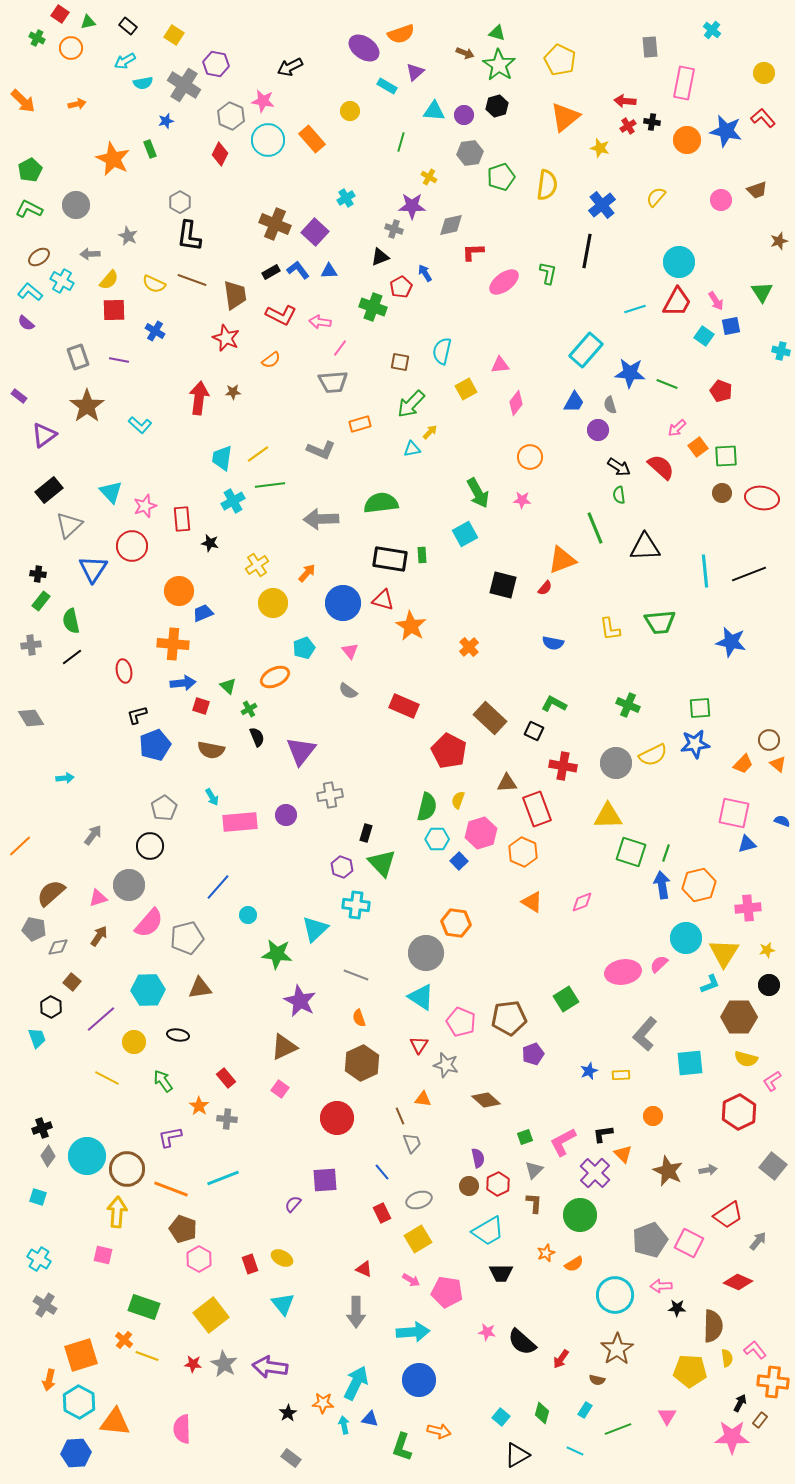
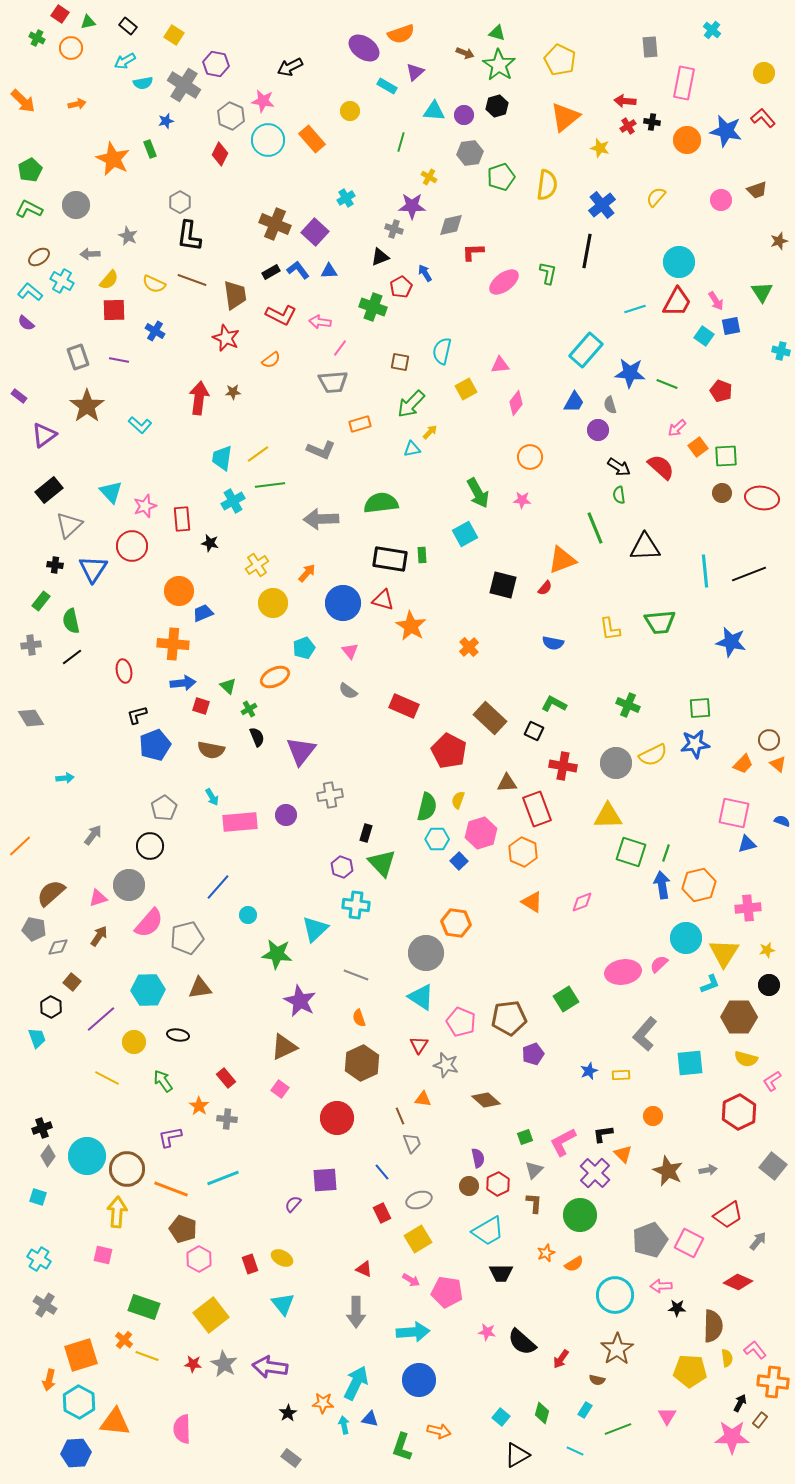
black cross at (38, 574): moved 17 px right, 9 px up
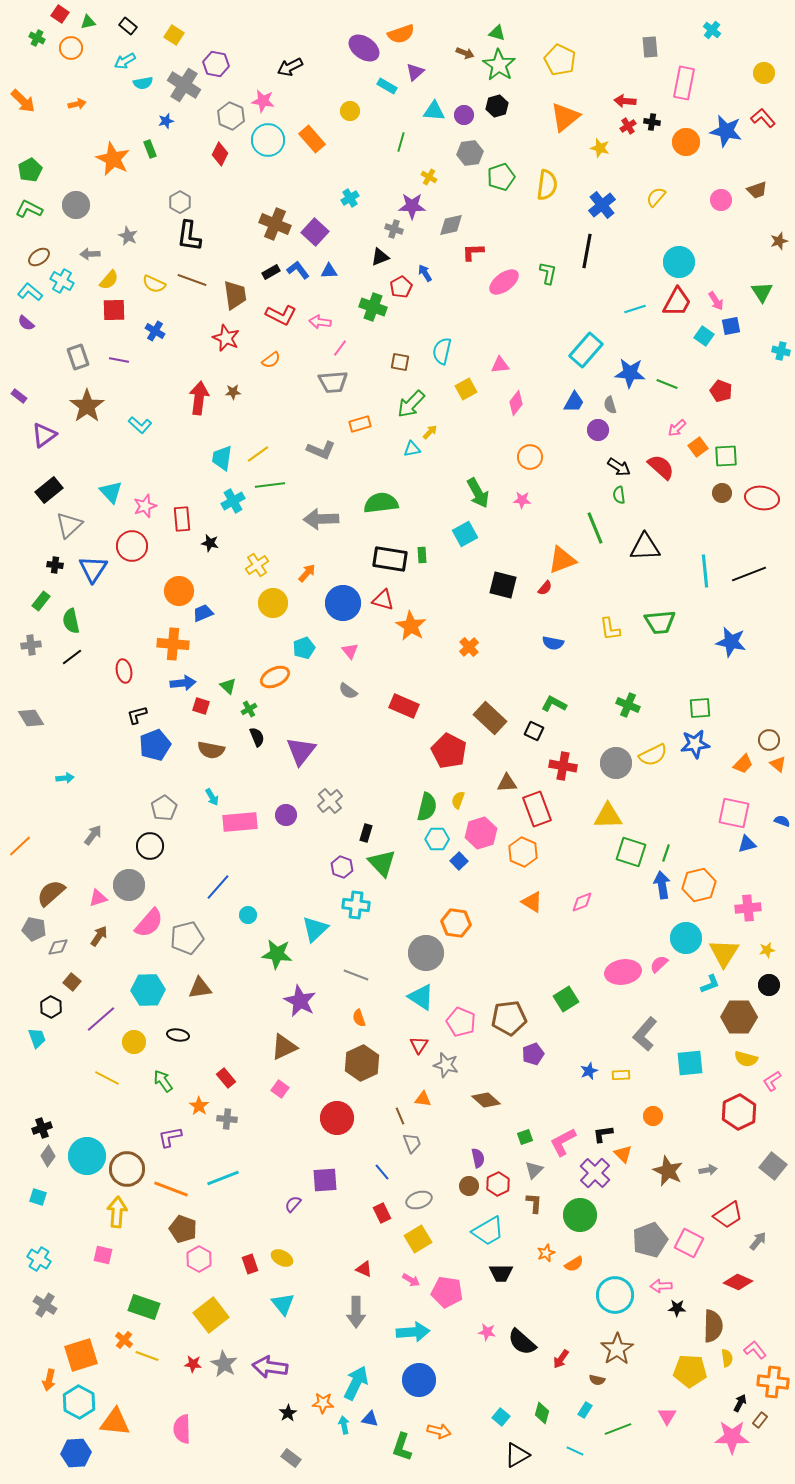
orange circle at (687, 140): moved 1 px left, 2 px down
cyan cross at (346, 198): moved 4 px right
gray cross at (330, 795): moved 6 px down; rotated 30 degrees counterclockwise
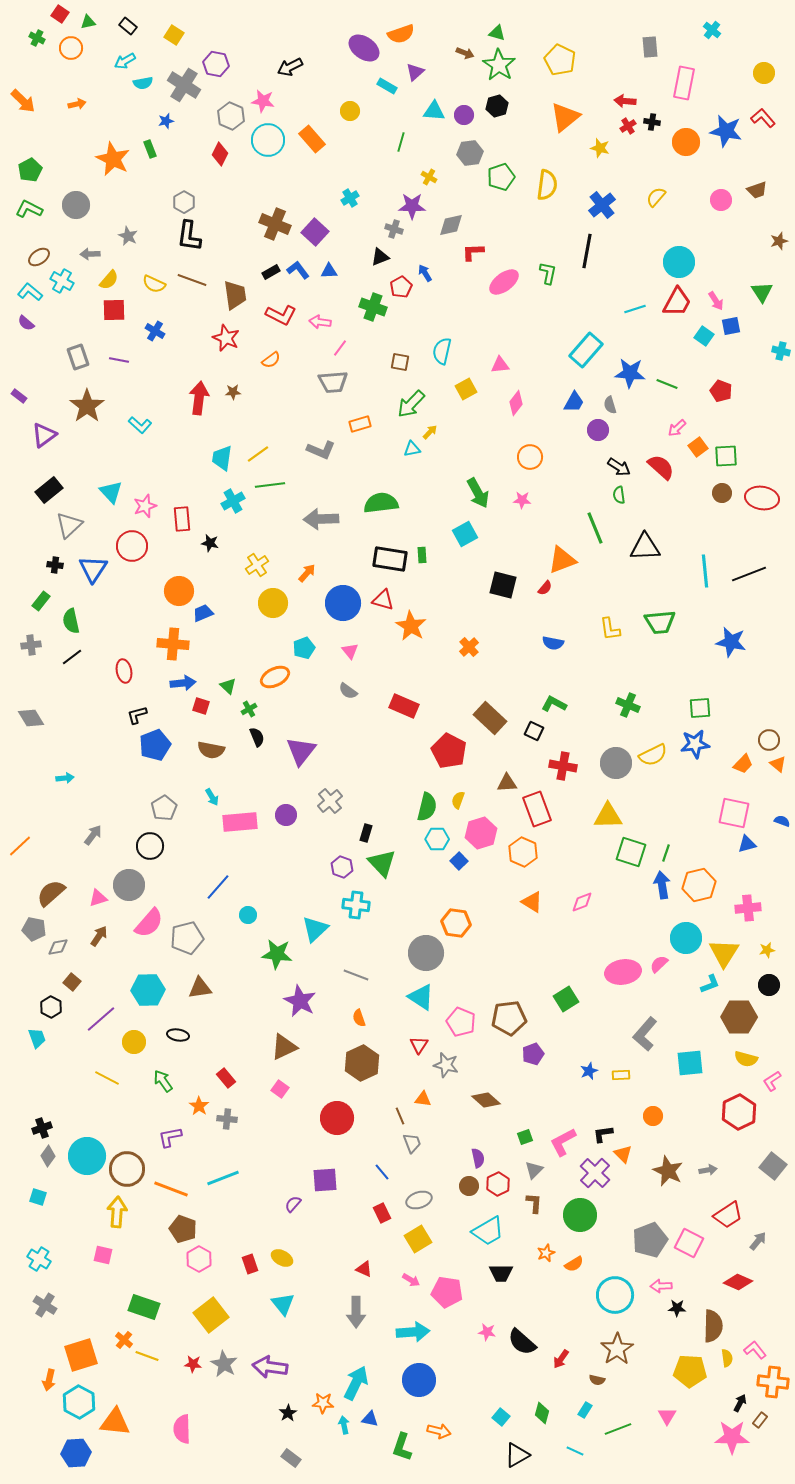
gray hexagon at (180, 202): moved 4 px right
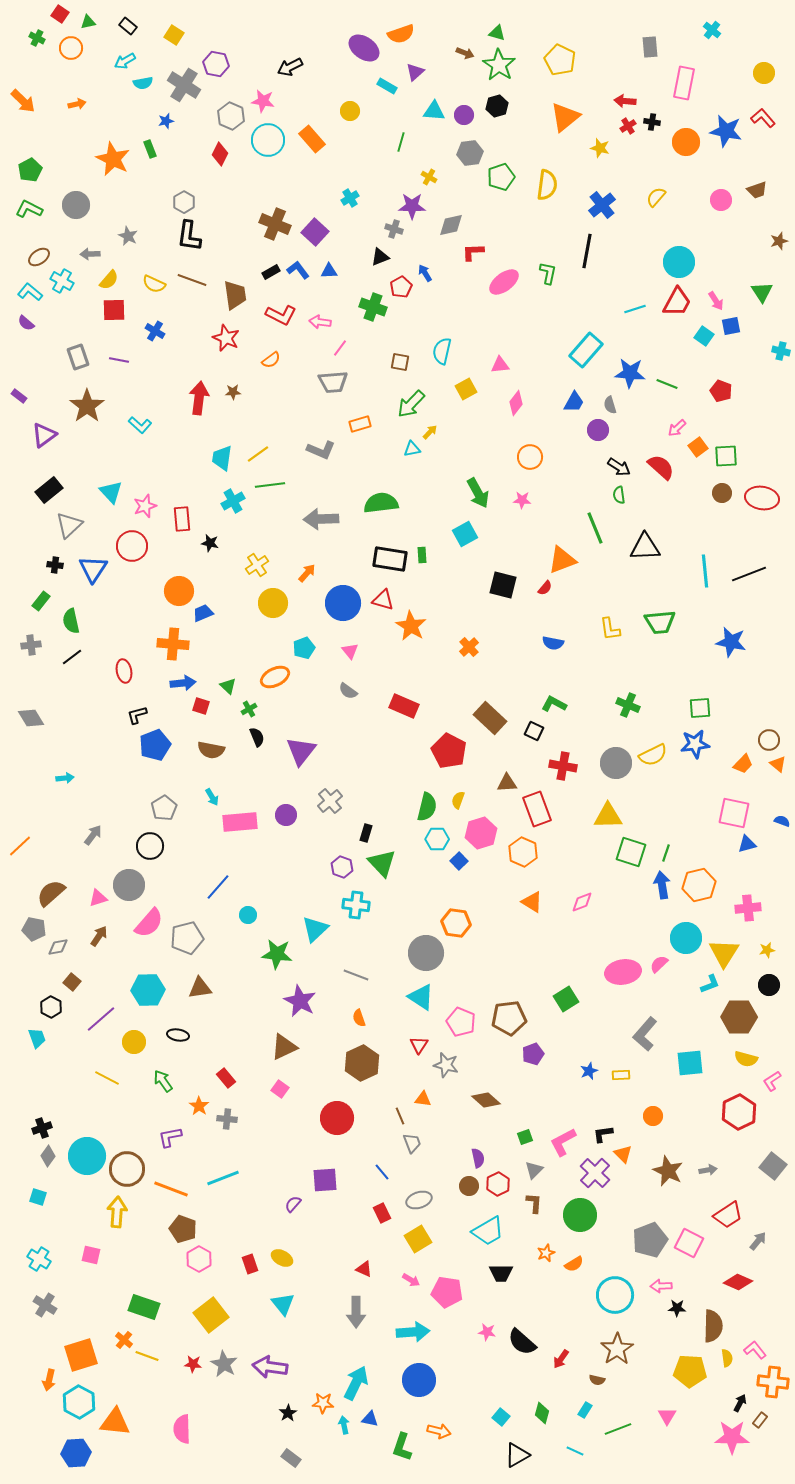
pink square at (103, 1255): moved 12 px left
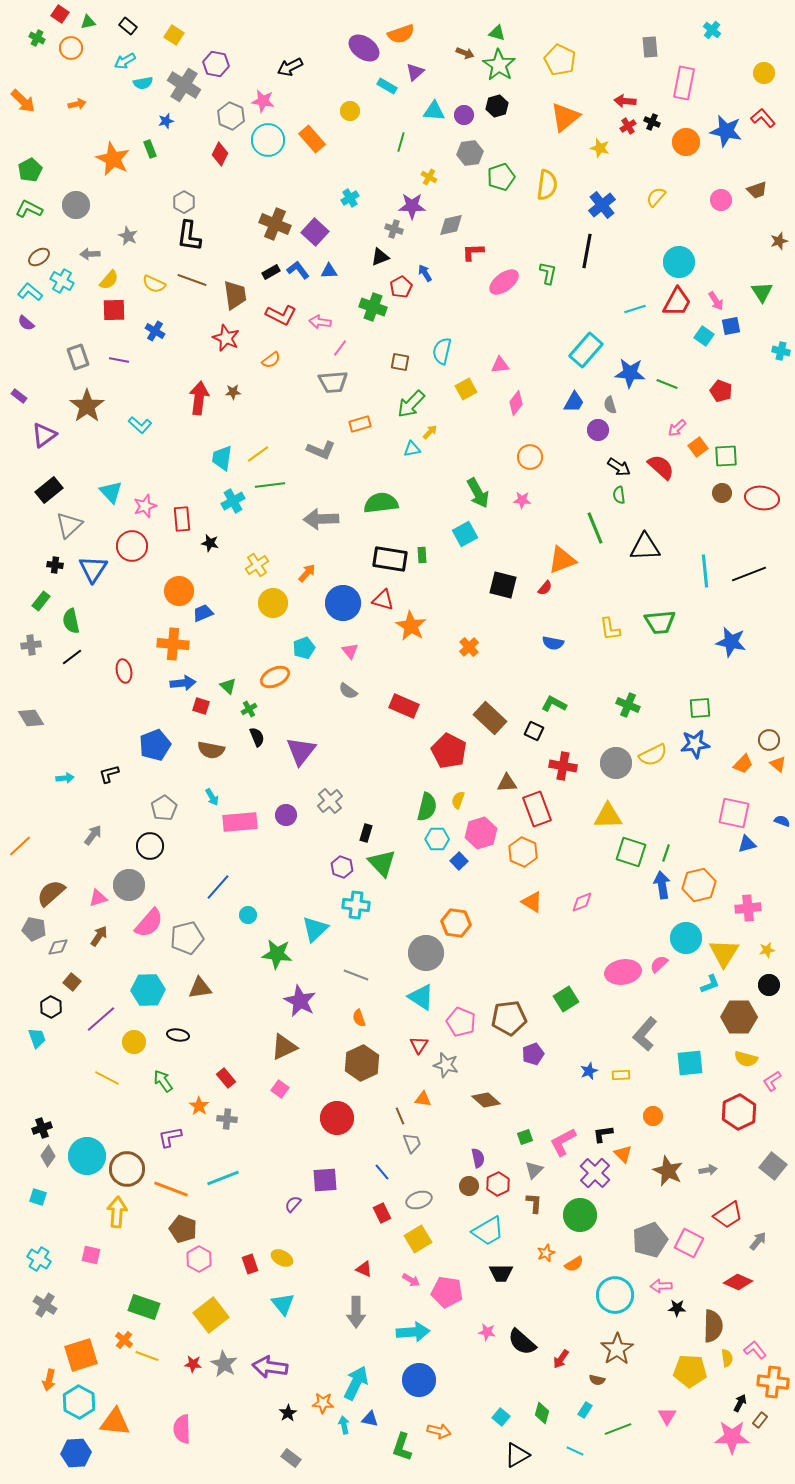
black cross at (652, 122): rotated 14 degrees clockwise
black L-shape at (137, 715): moved 28 px left, 59 px down
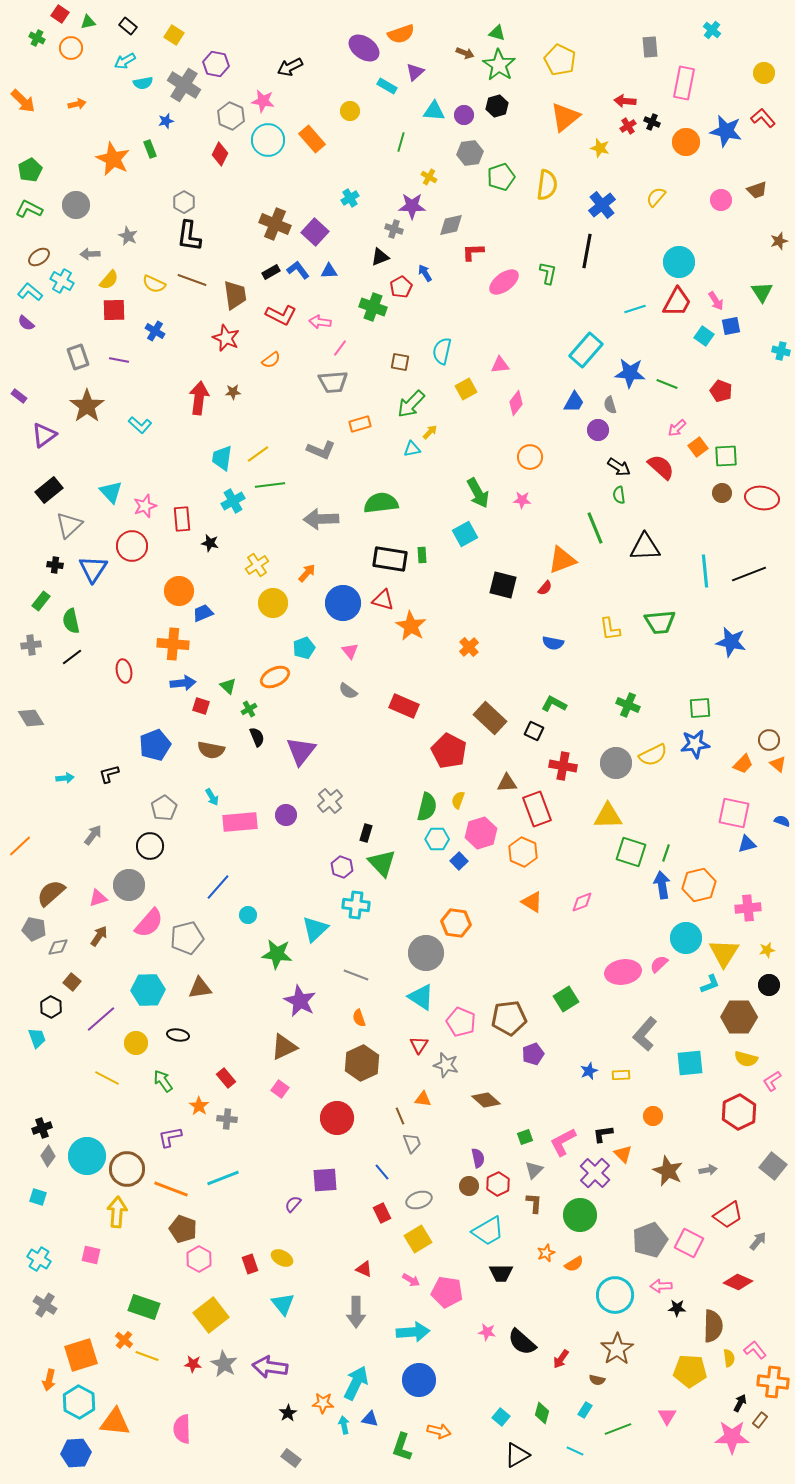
yellow circle at (134, 1042): moved 2 px right, 1 px down
yellow semicircle at (727, 1358): moved 2 px right
